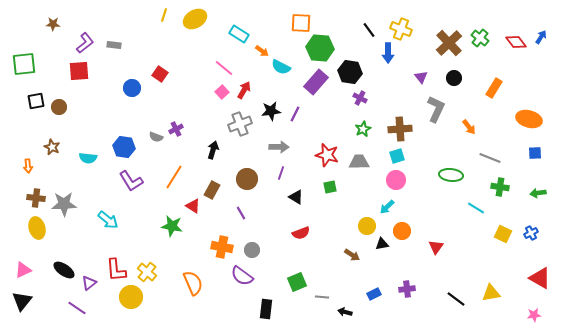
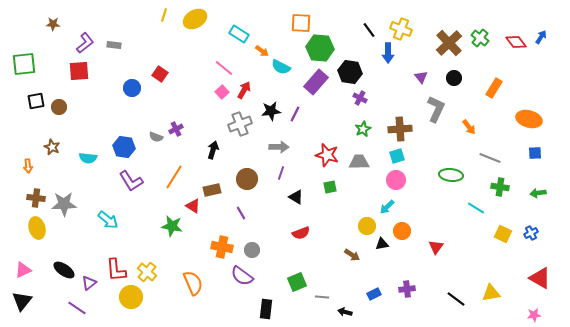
brown rectangle at (212, 190): rotated 48 degrees clockwise
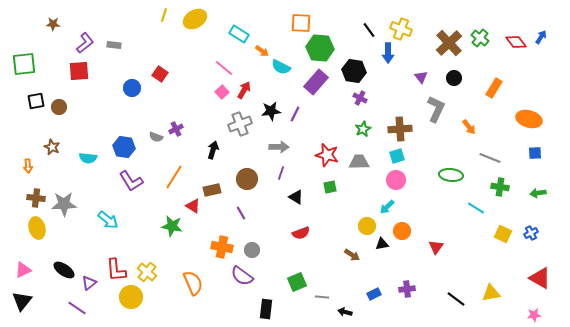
black hexagon at (350, 72): moved 4 px right, 1 px up
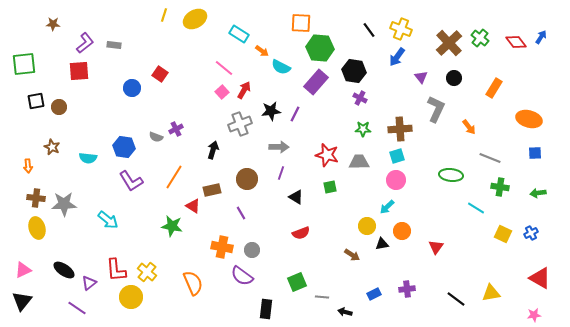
blue arrow at (388, 53): moved 9 px right, 4 px down; rotated 36 degrees clockwise
green star at (363, 129): rotated 28 degrees clockwise
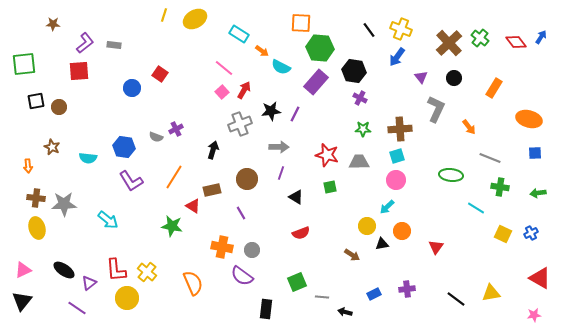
yellow circle at (131, 297): moved 4 px left, 1 px down
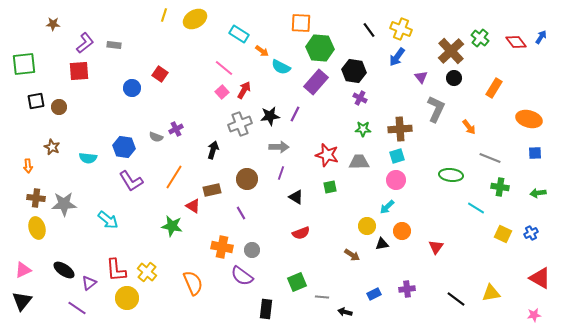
brown cross at (449, 43): moved 2 px right, 8 px down
black star at (271, 111): moved 1 px left, 5 px down
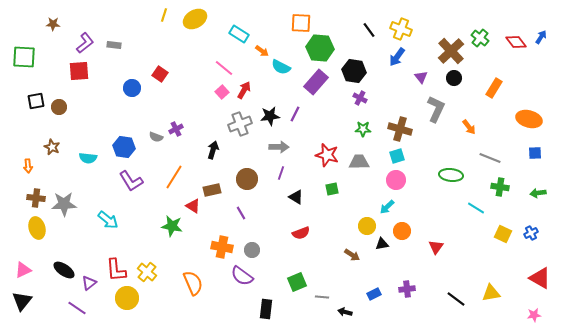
green square at (24, 64): moved 7 px up; rotated 10 degrees clockwise
brown cross at (400, 129): rotated 20 degrees clockwise
green square at (330, 187): moved 2 px right, 2 px down
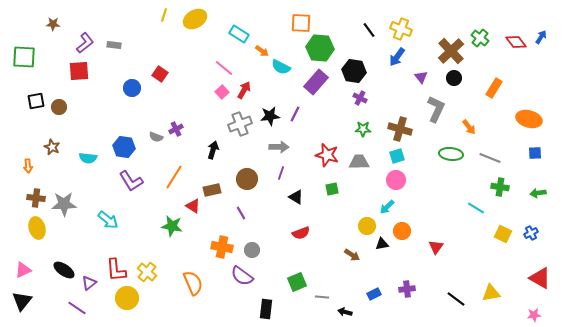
green ellipse at (451, 175): moved 21 px up
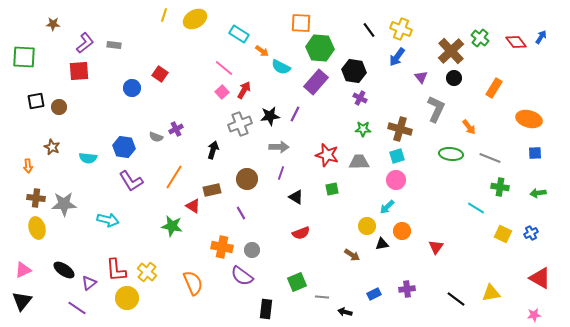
cyan arrow at (108, 220): rotated 25 degrees counterclockwise
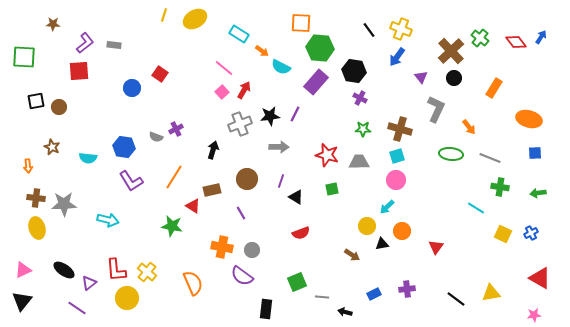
purple line at (281, 173): moved 8 px down
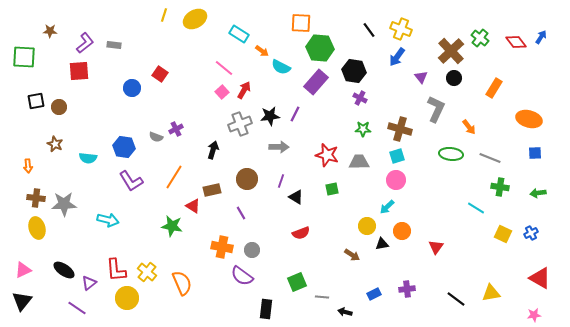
brown star at (53, 24): moved 3 px left, 7 px down
brown star at (52, 147): moved 3 px right, 3 px up
orange semicircle at (193, 283): moved 11 px left
